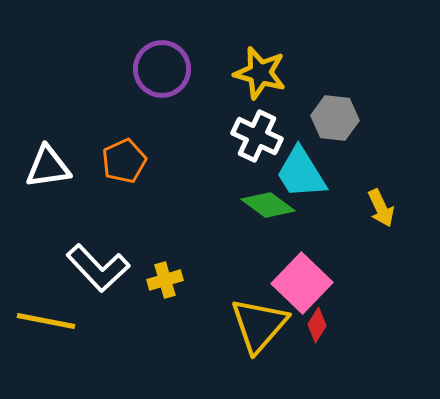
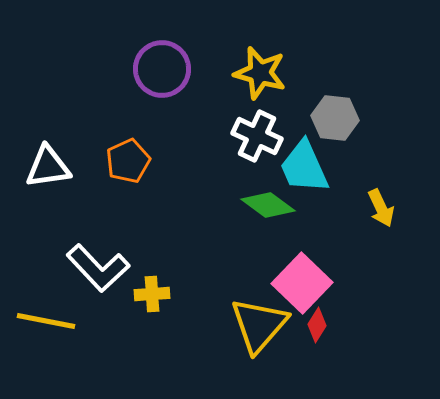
orange pentagon: moved 4 px right
cyan trapezoid: moved 3 px right, 6 px up; rotated 8 degrees clockwise
yellow cross: moved 13 px left, 14 px down; rotated 12 degrees clockwise
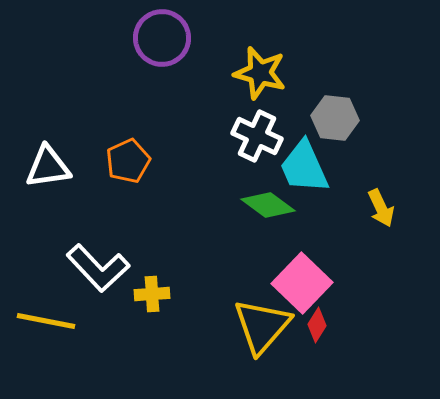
purple circle: moved 31 px up
yellow triangle: moved 3 px right, 1 px down
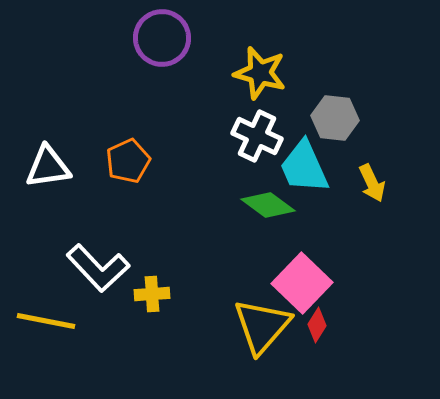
yellow arrow: moved 9 px left, 25 px up
